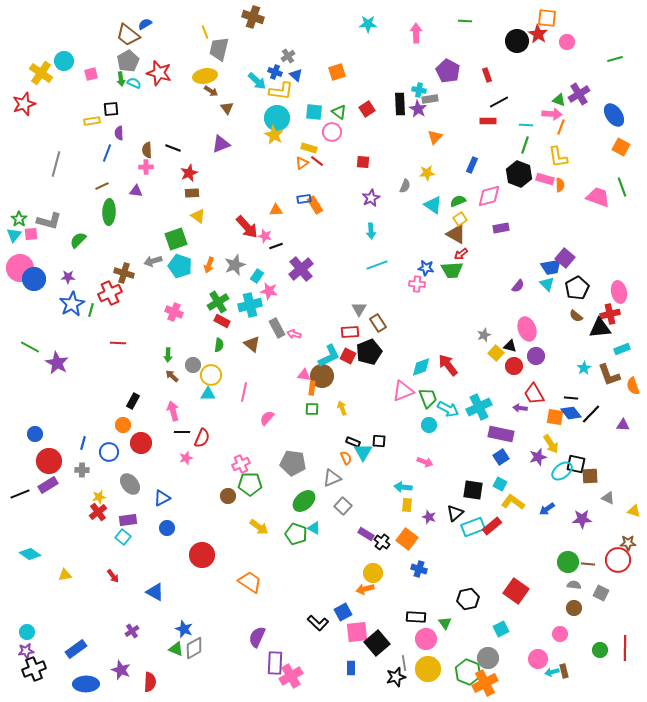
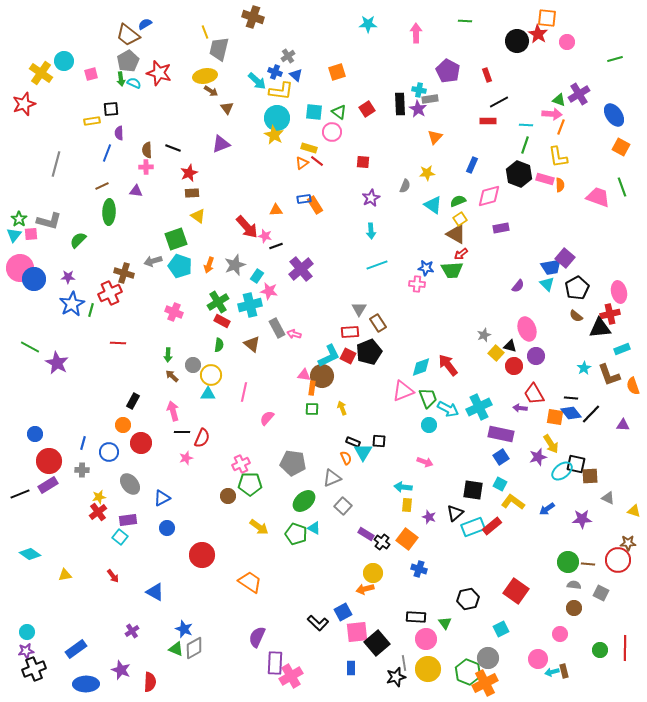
cyan square at (123, 537): moved 3 px left
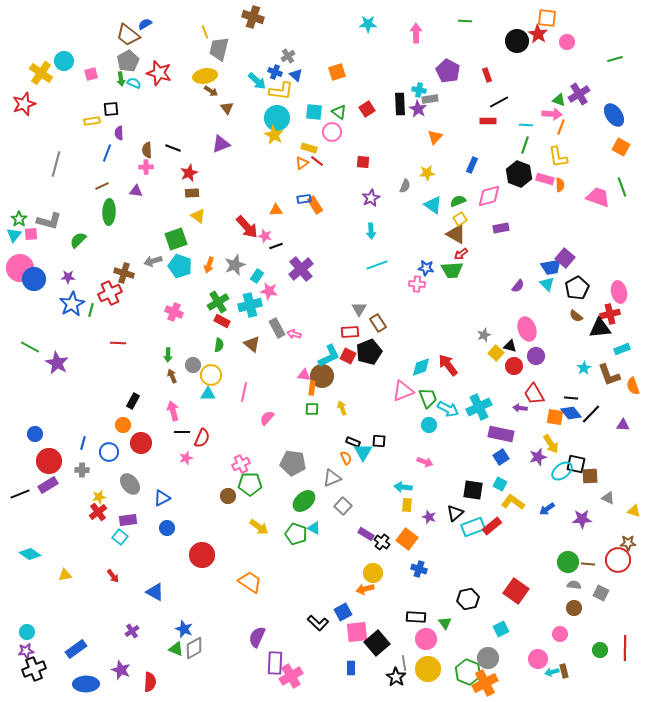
brown arrow at (172, 376): rotated 24 degrees clockwise
black star at (396, 677): rotated 24 degrees counterclockwise
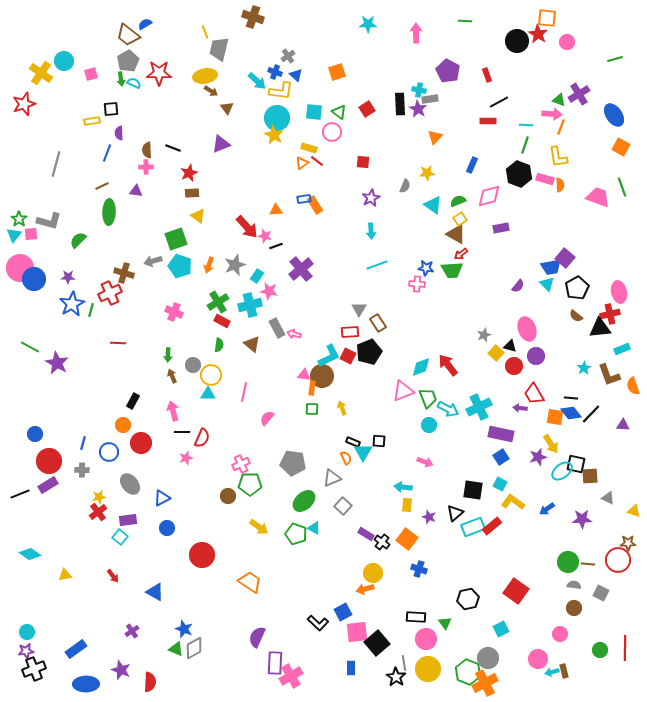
red star at (159, 73): rotated 15 degrees counterclockwise
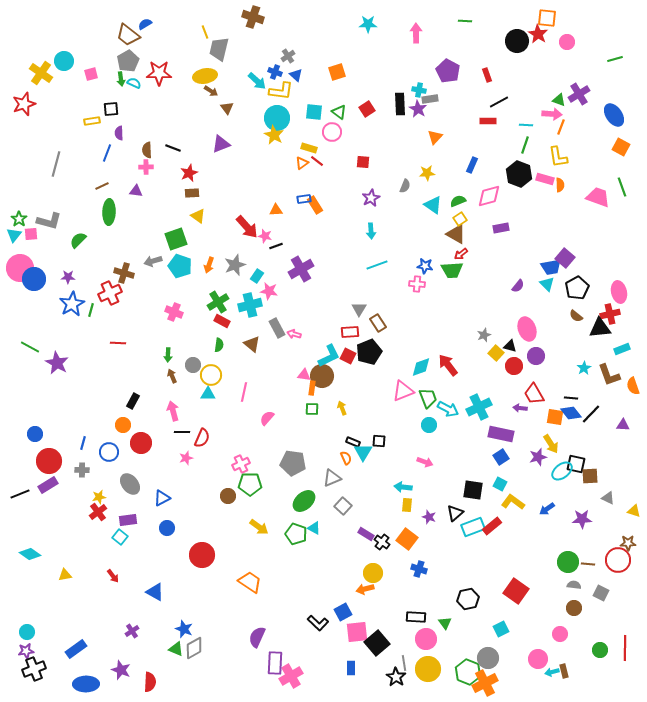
blue star at (426, 268): moved 1 px left, 2 px up
purple cross at (301, 269): rotated 10 degrees clockwise
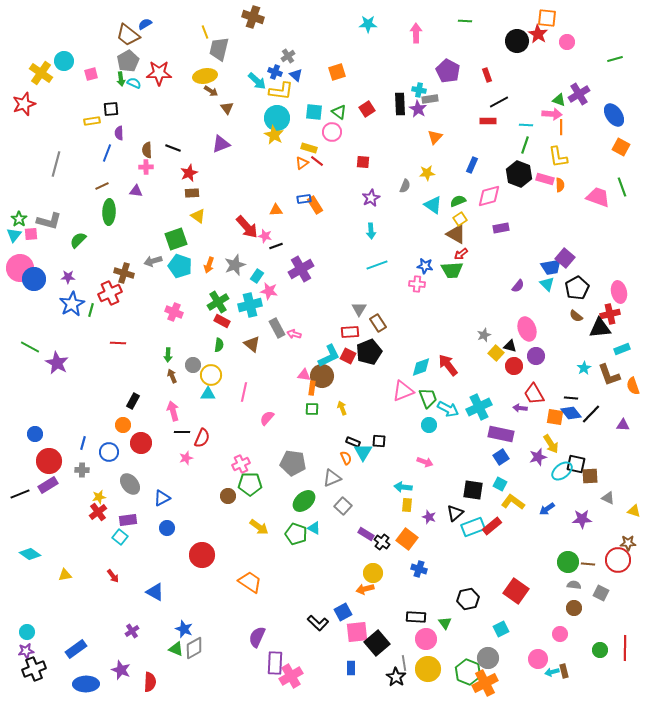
orange line at (561, 127): rotated 21 degrees counterclockwise
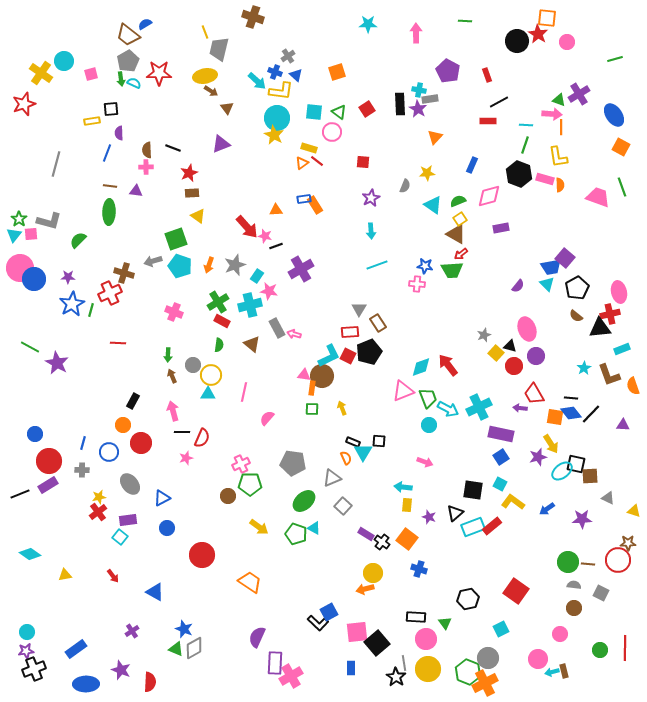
brown line at (102, 186): moved 8 px right; rotated 32 degrees clockwise
blue square at (343, 612): moved 14 px left
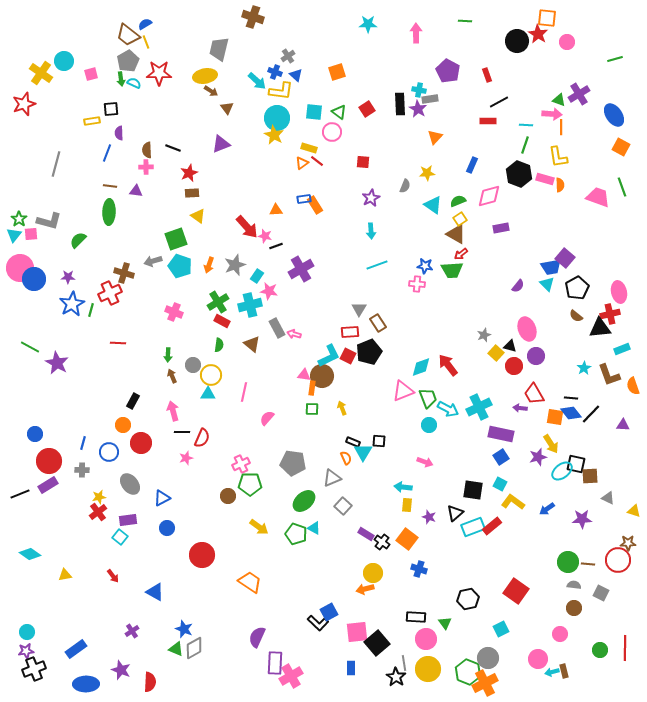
yellow line at (205, 32): moved 59 px left, 10 px down
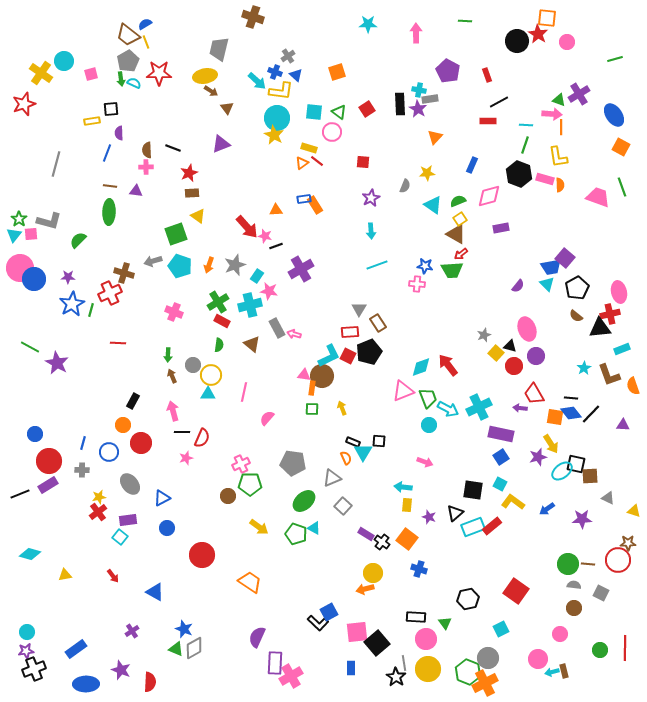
green square at (176, 239): moved 5 px up
cyan diamond at (30, 554): rotated 20 degrees counterclockwise
green circle at (568, 562): moved 2 px down
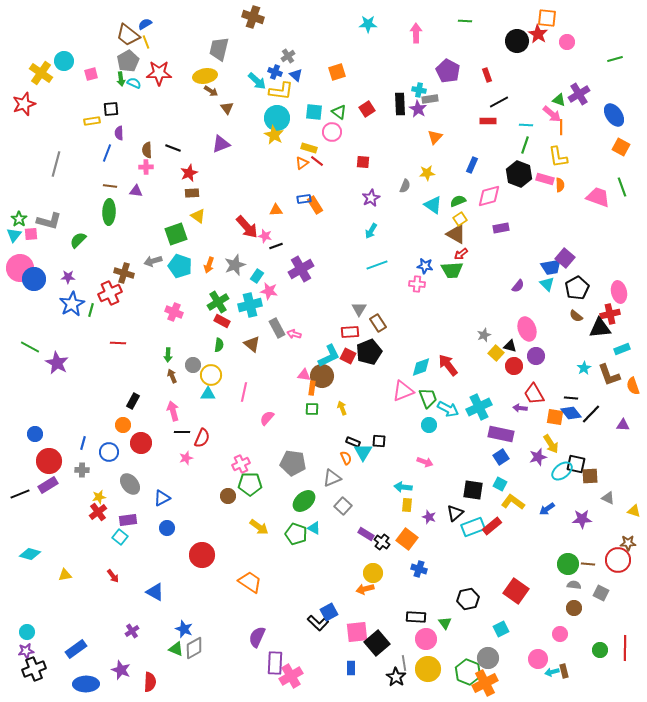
pink arrow at (552, 114): rotated 36 degrees clockwise
cyan arrow at (371, 231): rotated 35 degrees clockwise
